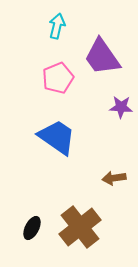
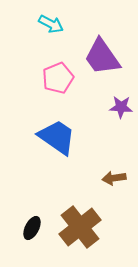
cyan arrow: moved 6 px left, 2 px up; rotated 105 degrees clockwise
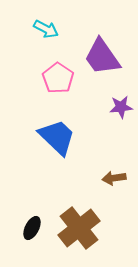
cyan arrow: moved 5 px left, 5 px down
pink pentagon: rotated 16 degrees counterclockwise
purple star: rotated 10 degrees counterclockwise
blue trapezoid: rotated 9 degrees clockwise
brown cross: moved 1 px left, 1 px down
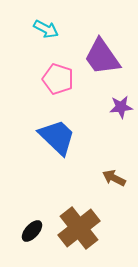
pink pentagon: moved 1 px down; rotated 16 degrees counterclockwise
brown arrow: rotated 35 degrees clockwise
black ellipse: moved 3 px down; rotated 15 degrees clockwise
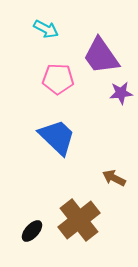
purple trapezoid: moved 1 px left, 1 px up
pink pentagon: rotated 16 degrees counterclockwise
purple star: moved 14 px up
brown cross: moved 8 px up
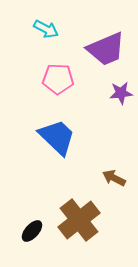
purple trapezoid: moved 5 px right, 7 px up; rotated 78 degrees counterclockwise
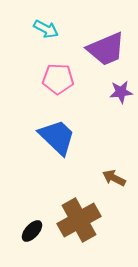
purple star: moved 1 px up
brown cross: rotated 9 degrees clockwise
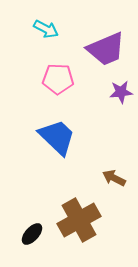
black ellipse: moved 3 px down
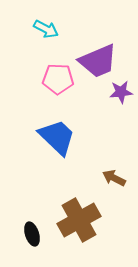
purple trapezoid: moved 8 px left, 12 px down
black ellipse: rotated 60 degrees counterclockwise
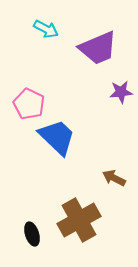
purple trapezoid: moved 13 px up
pink pentagon: moved 29 px left, 25 px down; rotated 24 degrees clockwise
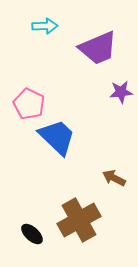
cyan arrow: moved 1 px left, 3 px up; rotated 30 degrees counterclockwise
black ellipse: rotated 30 degrees counterclockwise
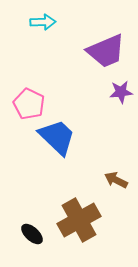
cyan arrow: moved 2 px left, 4 px up
purple trapezoid: moved 8 px right, 3 px down
brown arrow: moved 2 px right, 2 px down
